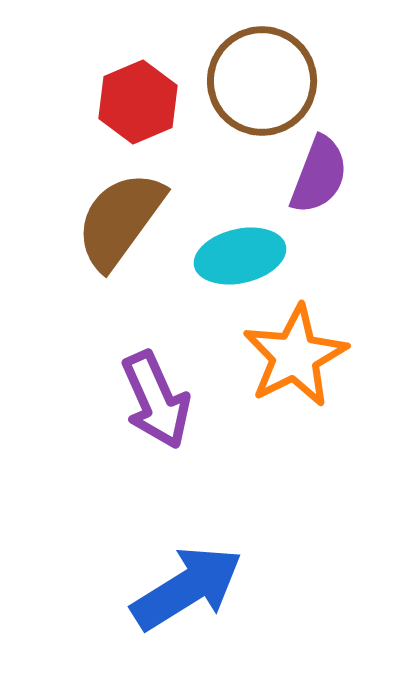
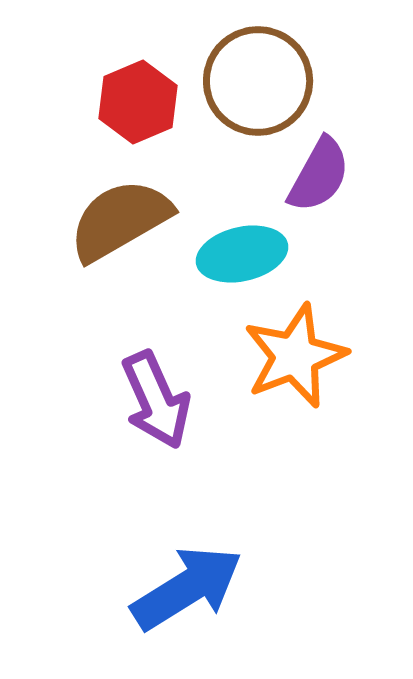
brown circle: moved 4 px left
purple semicircle: rotated 8 degrees clockwise
brown semicircle: rotated 24 degrees clockwise
cyan ellipse: moved 2 px right, 2 px up
orange star: rotated 6 degrees clockwise
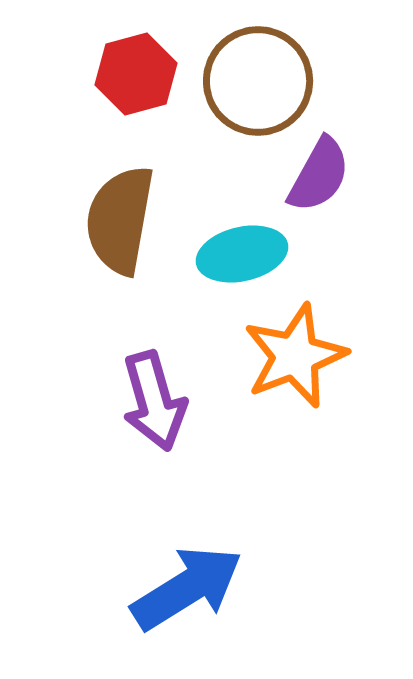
red hexagon: moved 2 px left, 28 px up; rotated 8 degrees clockwise
brown semicircle: rotated 50 degrees counterclockwise
purple arrow: moved 2 px left, 1 px down; rotated 8 degrees clockwise
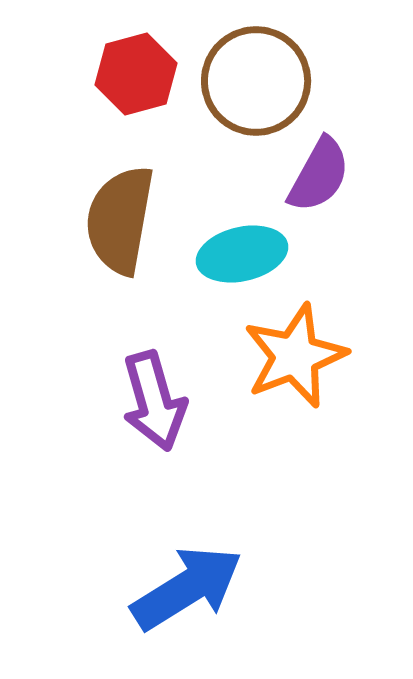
brown circle: moved 2 px left
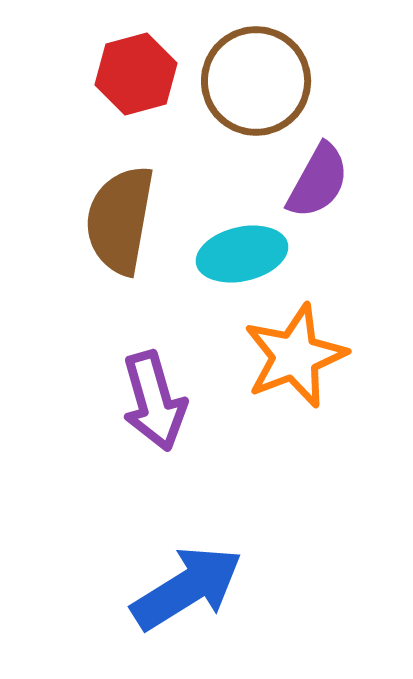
purple semicircle: moved 1 px left, 6 px down
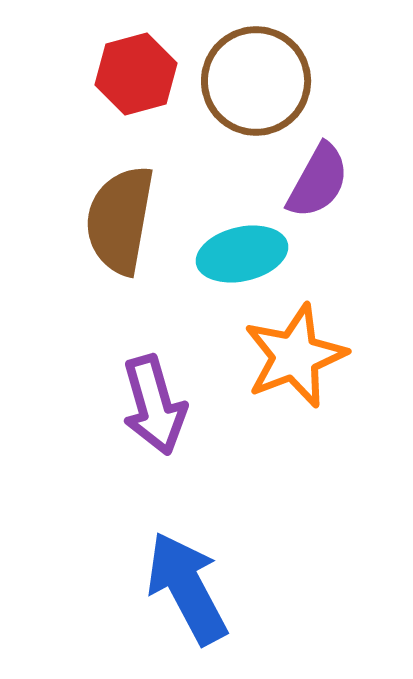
purple arrow: moved 4 px down
blue arrow: rotated 86 degrees counterclockwise
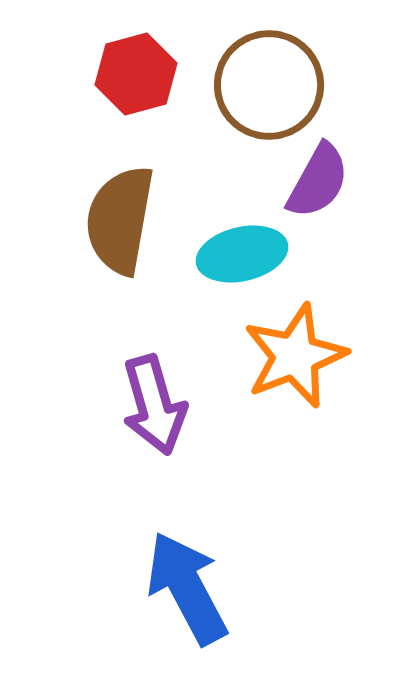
brown circle: moved 13 px right, 4 px down
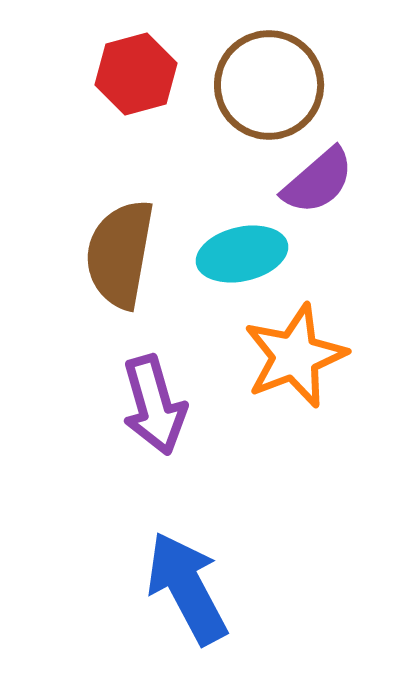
purple semicircle: rotated 20 degrees clockwise
brown semicircle: moved 34 px down
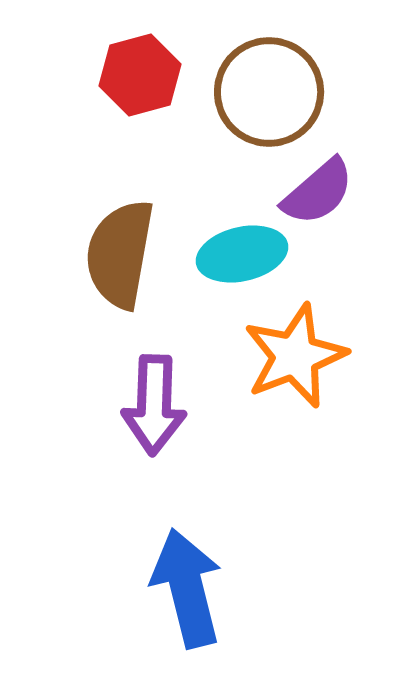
red hexagon: moved 4 px right, 1 px down
brown circle: moved 7 px down
purple semicircle: moved 11 px down
purple arrow: rotated 18 degrees clockwise
blue arrow: rotated 14 degrees clockwise
